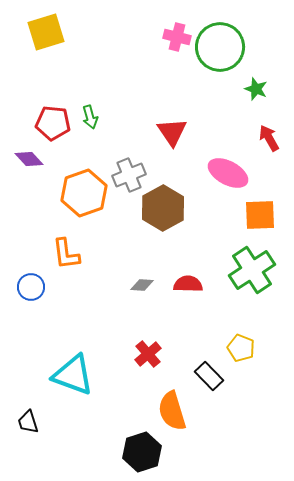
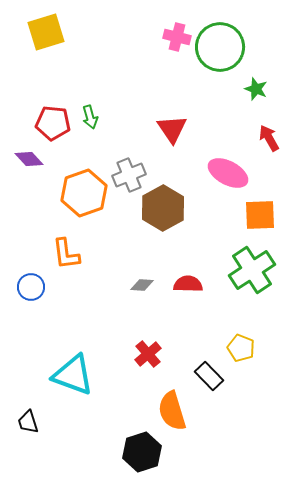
red triangle: moved 3 px up
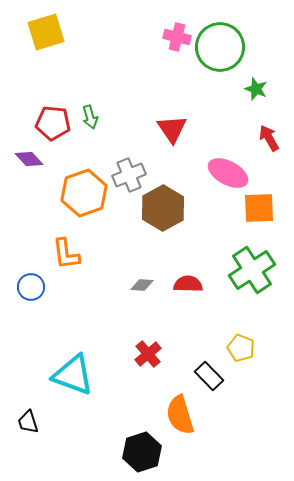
orange square: moved 1 px left, 7 px up
orange semicircle: moved 8 px right, 4 px down
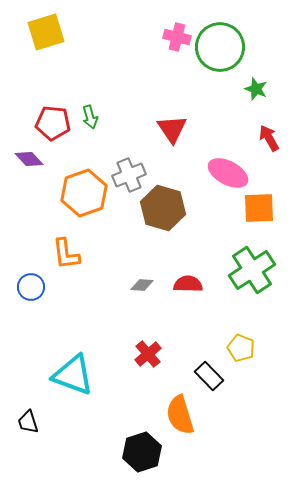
brown hexagon: rotated 15 degrees counterclockwise
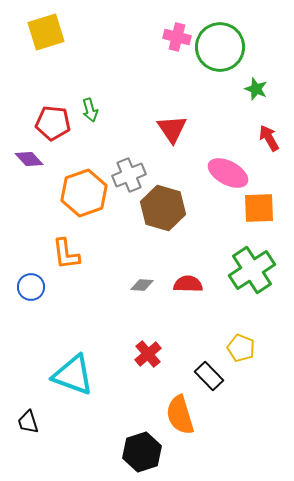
green arrow: moved 7 px up
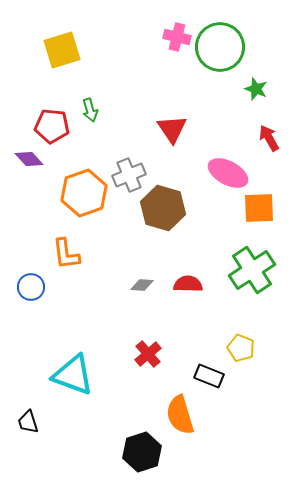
yellow square: moved 16 px right, 18 px down
red pentagon: moved 1 px left, 3 px down
black rectangle: rotated 24 degrees counterclockwise
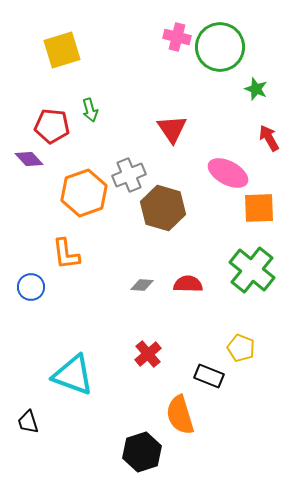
green cross: rotated 18 degrees counterclockwise
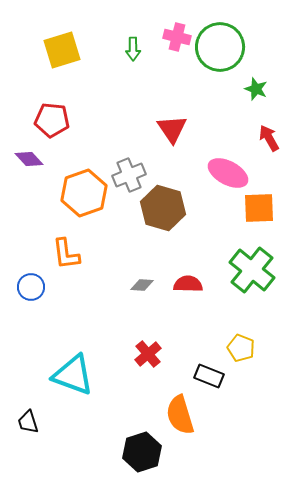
green arrow: moved 43 px right, 61 px up; rotated 15 degrees clockwise
red pentagon: moved 6 px up
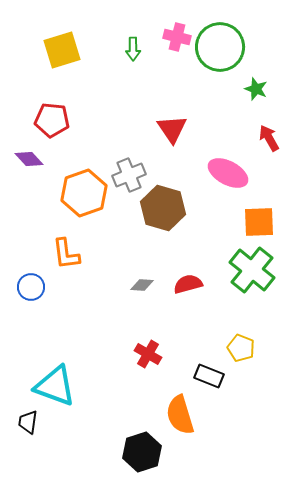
orange square: moved 14 px down
red semicircle: rotated 16 degrees counterclockwise
red cross: rotated 20 degrees counterclockwise
cyan triangle: moved 18 px left, 11 px down
black trapezoid: rotated 25 degrees clockwise
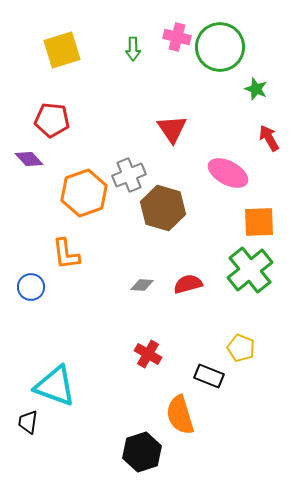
green cross: moved 2 px left; rotated 12 degrees clockwise
